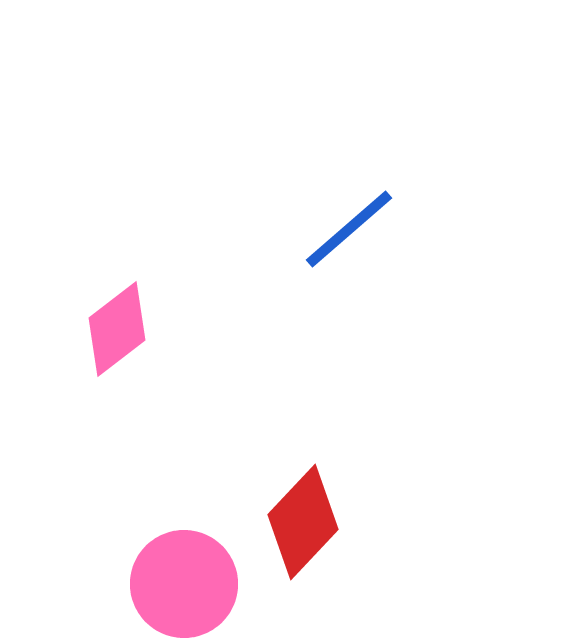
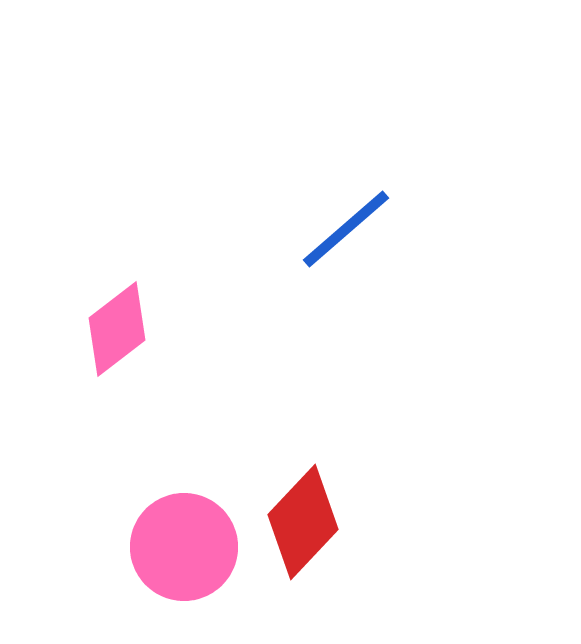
blue line: moved 3 px left
pink circle: moved 37 px up
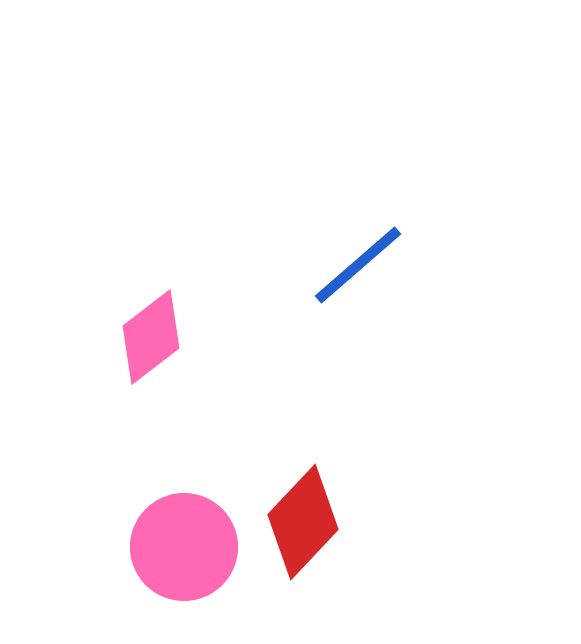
blue line: moved 12 px right, 36 px down
pink diamond: moved 34 px right, 8 px down
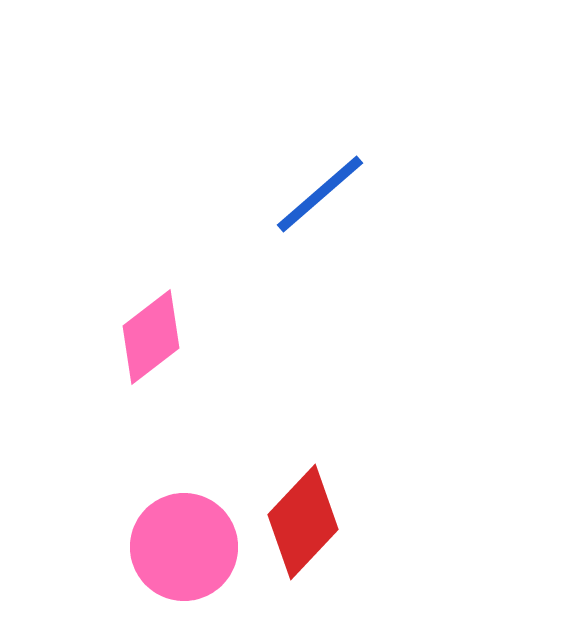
blue line: moved 38 px left, 71 px up
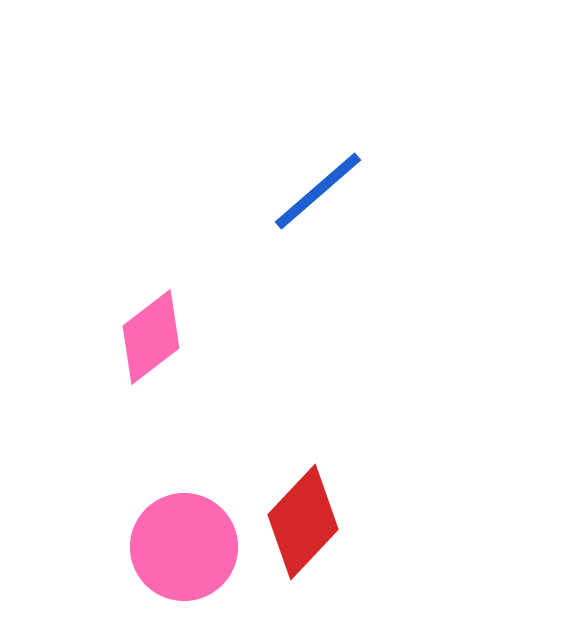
blue line: moved 2 px left, 3 px up
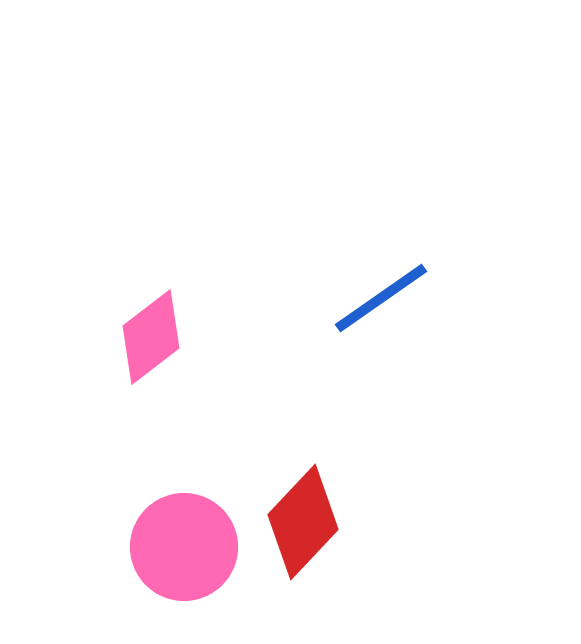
blue line: moved 63 px right, 107 px down; rotated 6 degrees clockwise
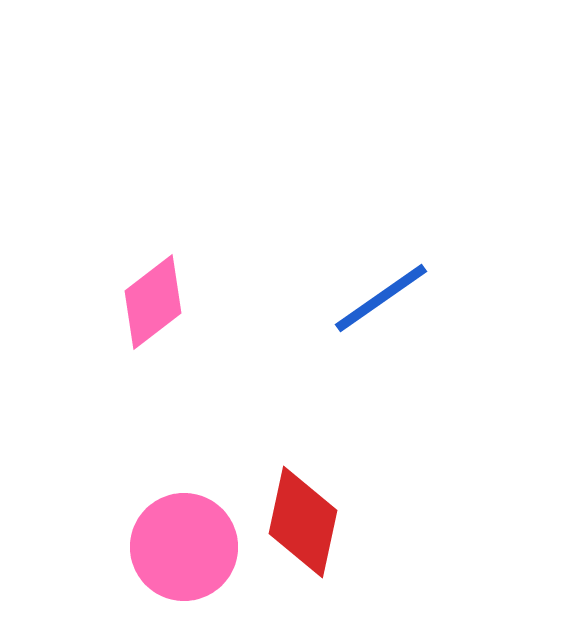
pink diamond: moved 2 px right, 35 px up
red diamond: rotated 31 degrees counterclockwise
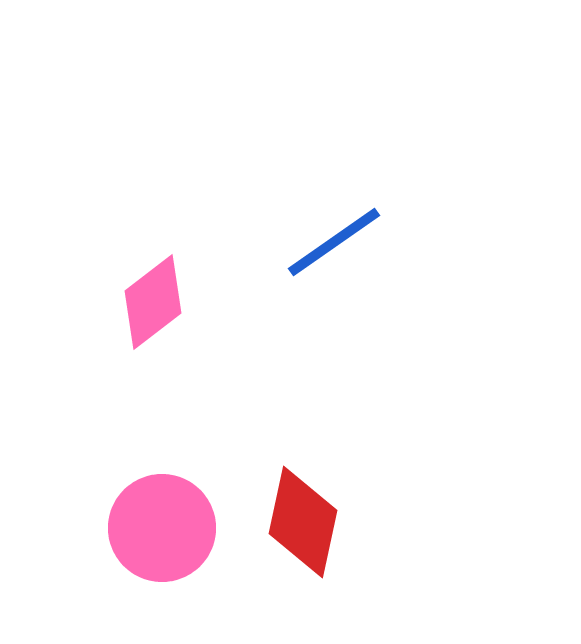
blue line: moved 47 px left, 56 px up
pink circle: moved 22 px left, 19 px up
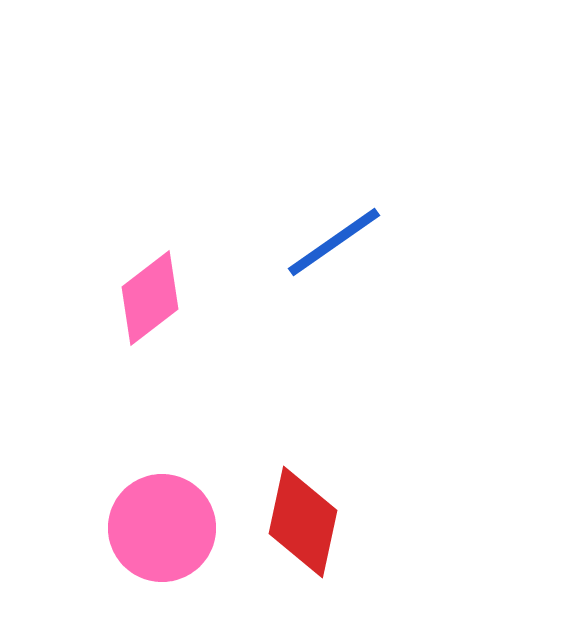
pink diamond: moved 3 px left, 4 px up
